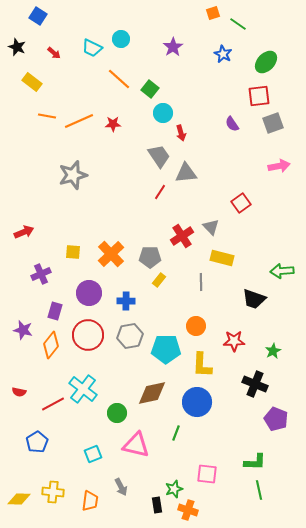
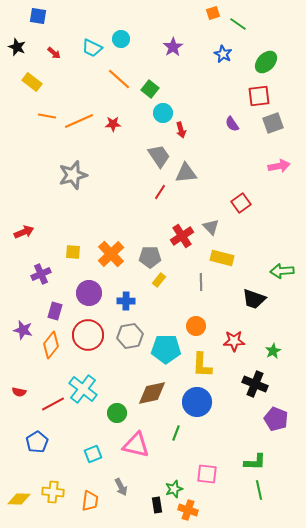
blue square at (38, 16): rotated 24 degrees counterclockwise
red arrow at (181, 133): moved 3 px up
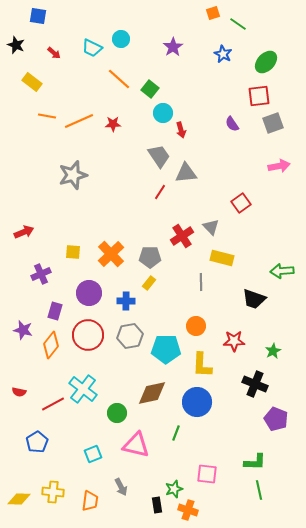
black star at (17, 47): moved 1 px left, 2 px up
yellow rectangle at (159, 280): moved 10 px left, 3 px down
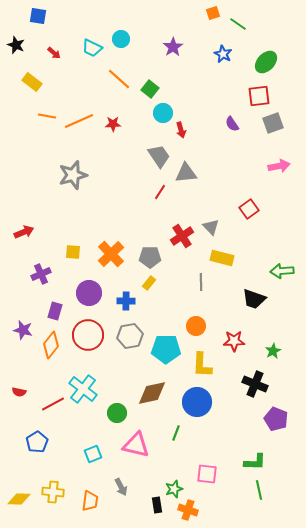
red square at (241, 203): moved 8 px right, 6 px down
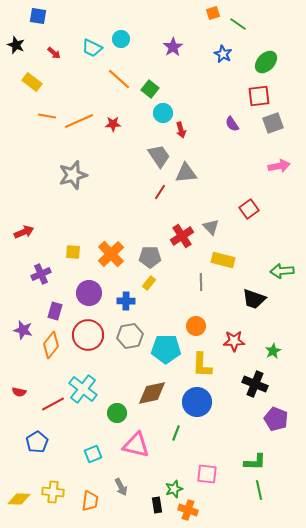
yellow rectangle at (222, 258): moved 1 px right, 2 px down
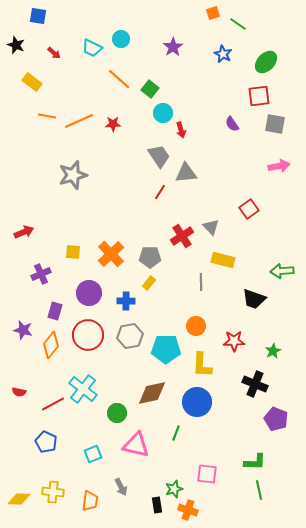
gray square at (273, 123): moved 2 px right, 1 px down; rotated 30 degrees clockwise
blue pentagon at (37, 442): moved 9 px right; rotated 15 degrees counterclockwise
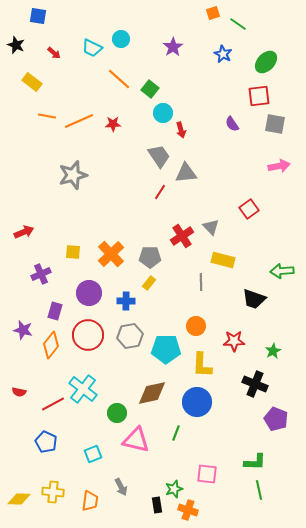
pink triangle at (136, 445): moved 5 px up
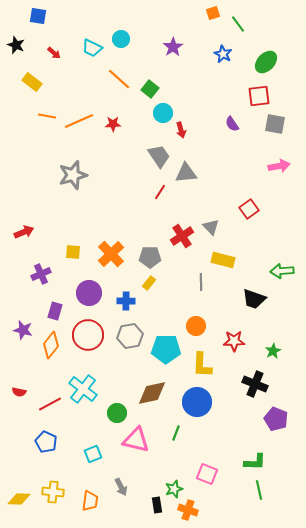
green line at (238, 24): rotated 18 degrees clockwise
red line at (53, 404): moved 3 px left
pink square at (207, 474): rotated 15 degrees clockwise
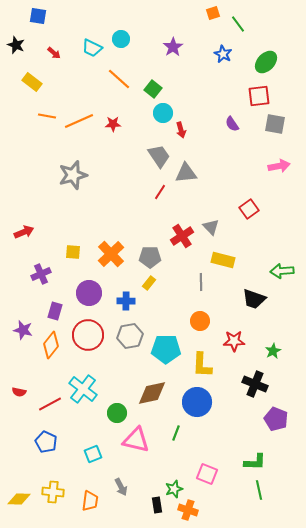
green square at (150, 89): moved 3 px right
orange circle at (196, 326): moved 4 px right, 5 px up
